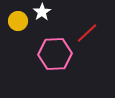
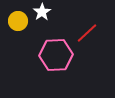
pink hexagon: moved 1 px right, 1 px down
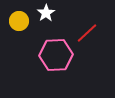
white star: moved 4 px right, 1 px down
yellow circle: moved 1 px right
